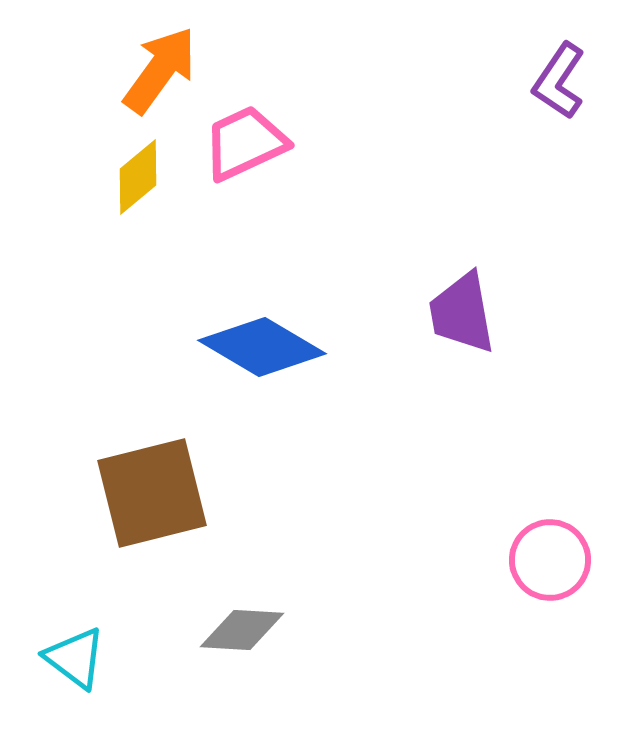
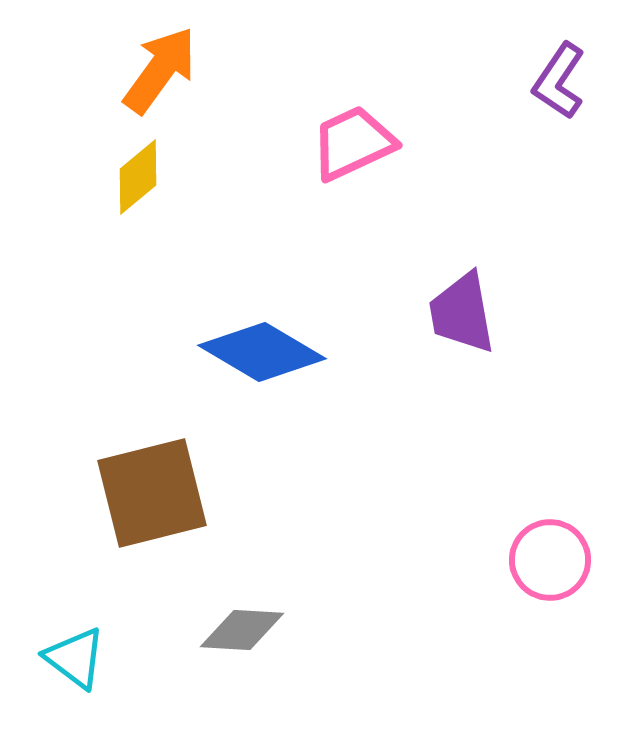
pink trapezoid: moved 108 px right
blue diamond: moved 5 px down
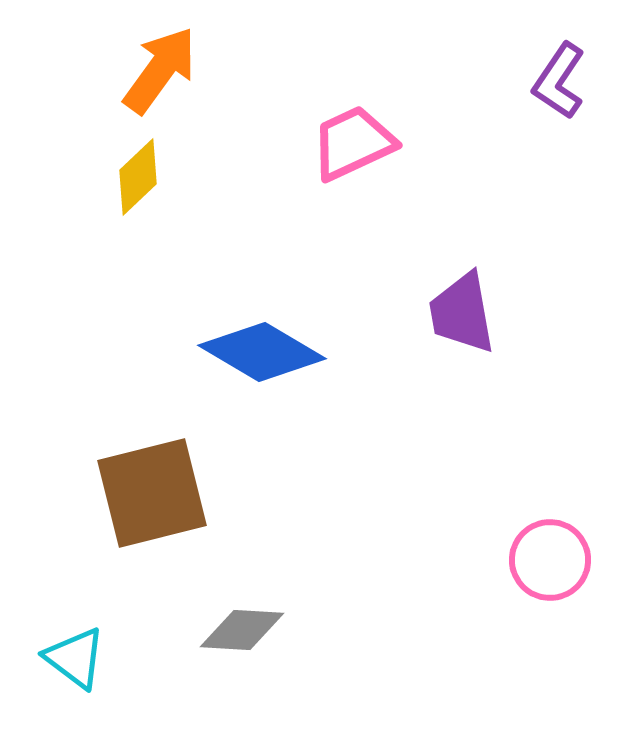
yellow diamond: rotated 4 degrees counterclockwise
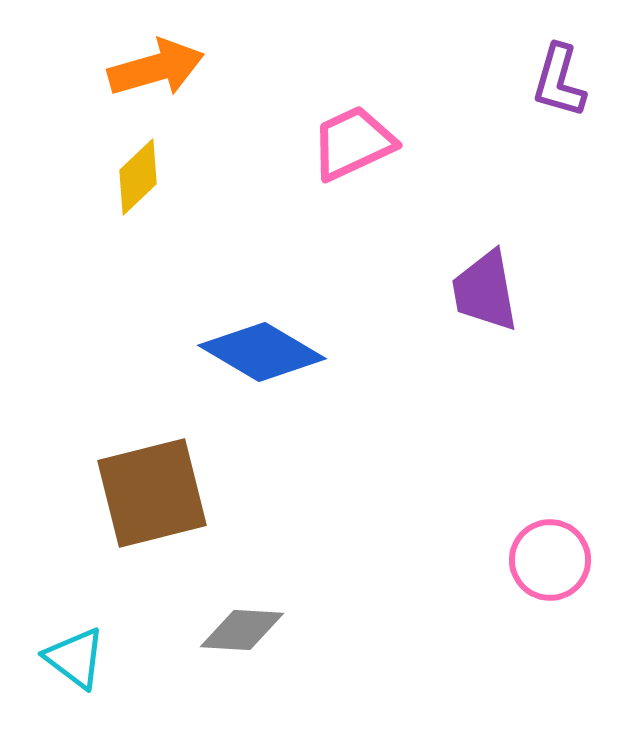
orange arrow: moved 4 px left, 2 px up; rotated 38 degrees clockwise
purple L-shape: rotated 18 degrees counterclockwise
purple trapezoid: moved 23 px right, 22 px up
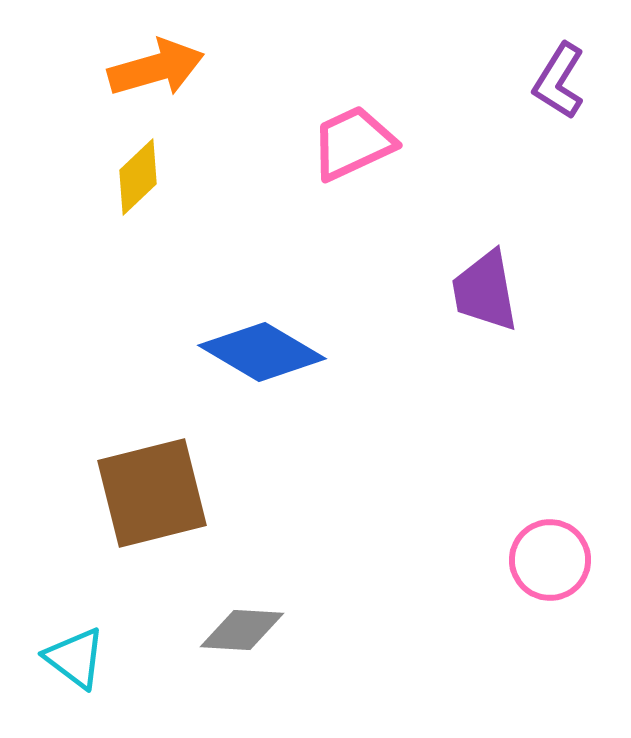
purple L-shape: rotated 16 degrees clockwise
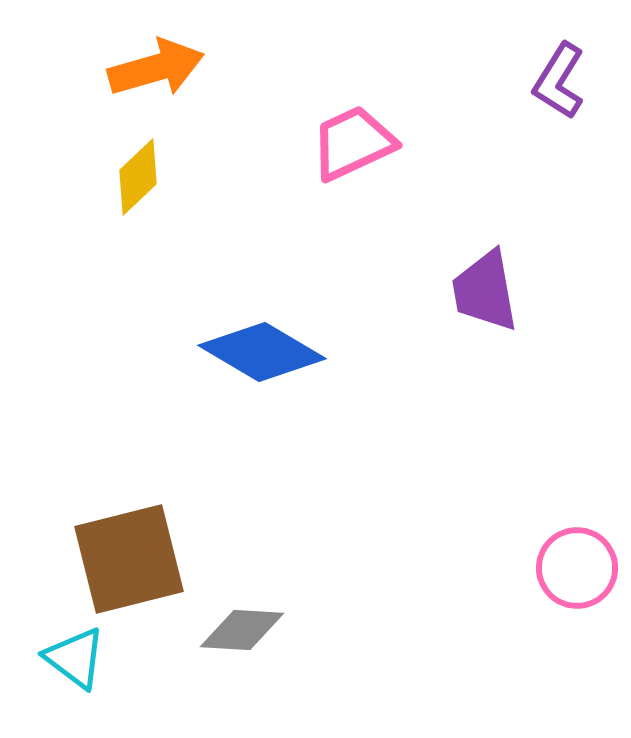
brown square: moved 23 px left, 66 px down
pink circle: moved 27 px right, 8 px down
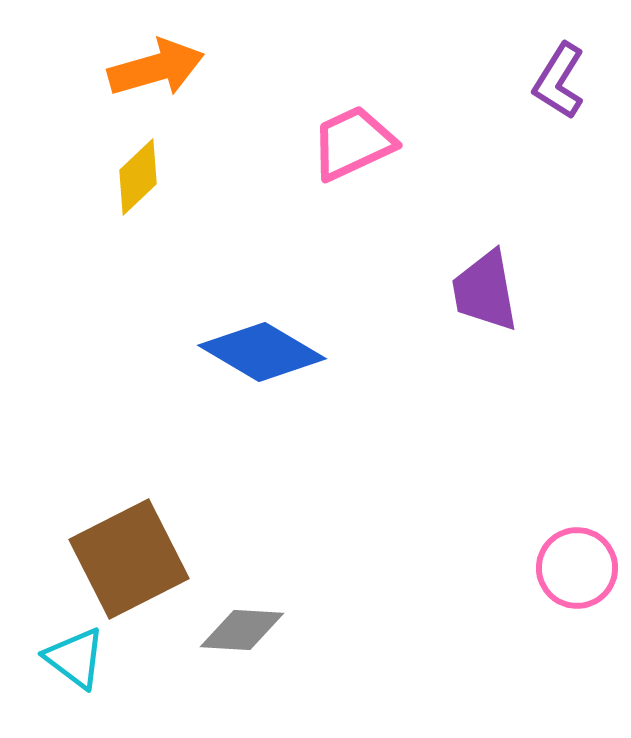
brown square: rotated 13 degrees counterclockwise
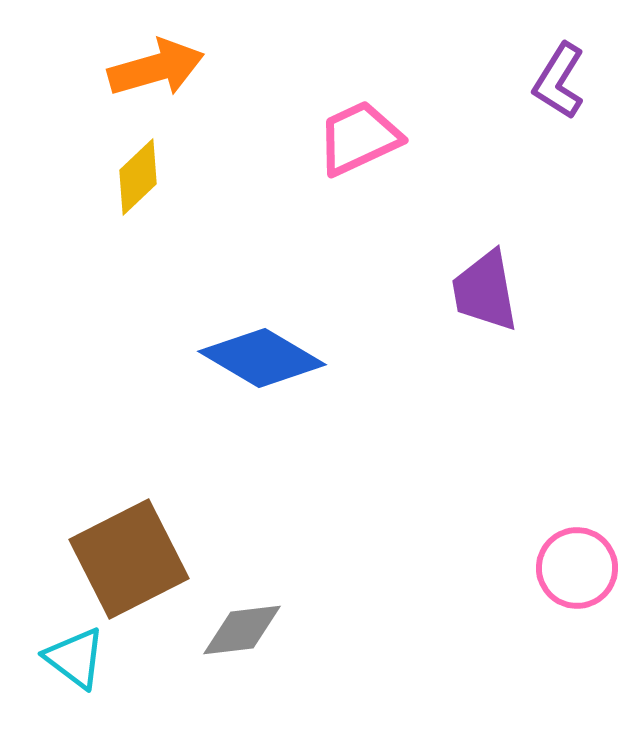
pink trapezoid: moved 6 px right, 5 px up
blue diamond: moved 6 px down
gray diamond: rotated 10 degrees counterclockwise
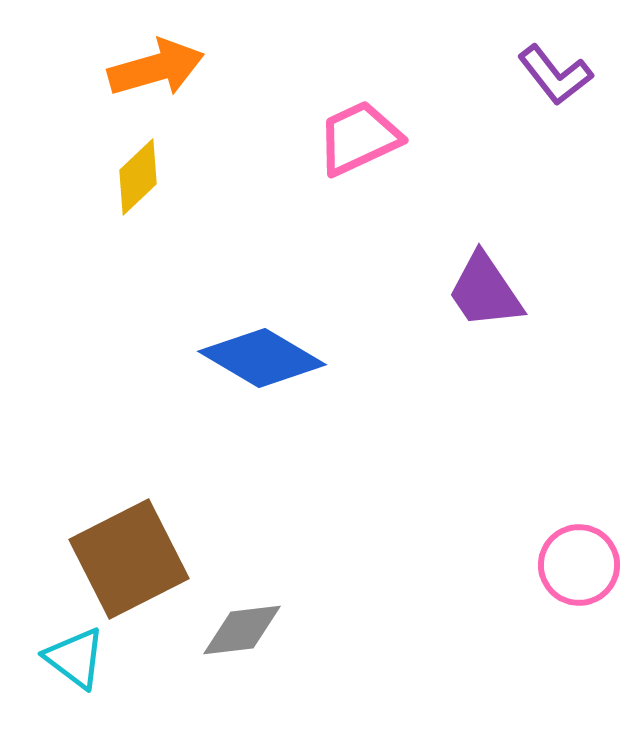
purple L-shape: moved 4 px left, 6 px up; rotated 70 degrees counterclockwise
purple trapezoid: rotated 24 degrees counterclockwise
pink circle: moved 2 px right, 3 px up
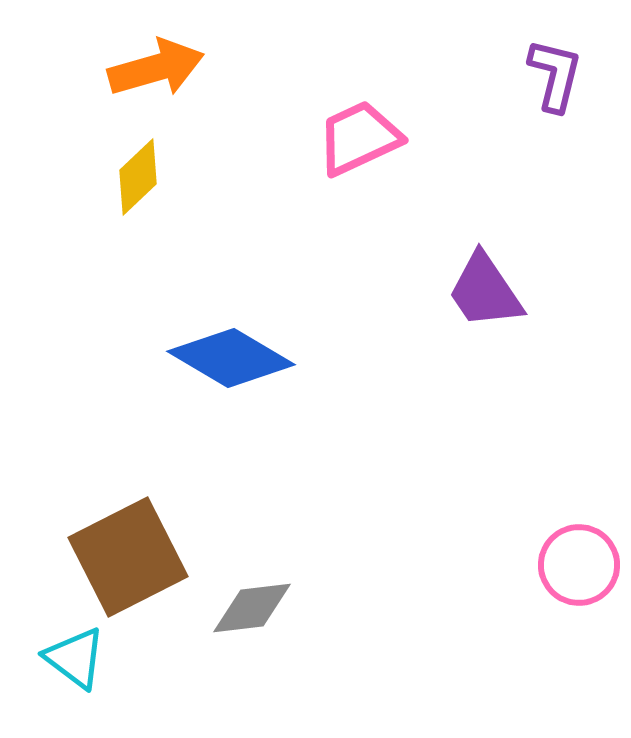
purple L-shape: rotated 128 degrees counterclockwise
blue diamond: moved 31 px left
brown square: moved 1 px left, 2 px up
gray diamond: moved 10 px right, 22 px up
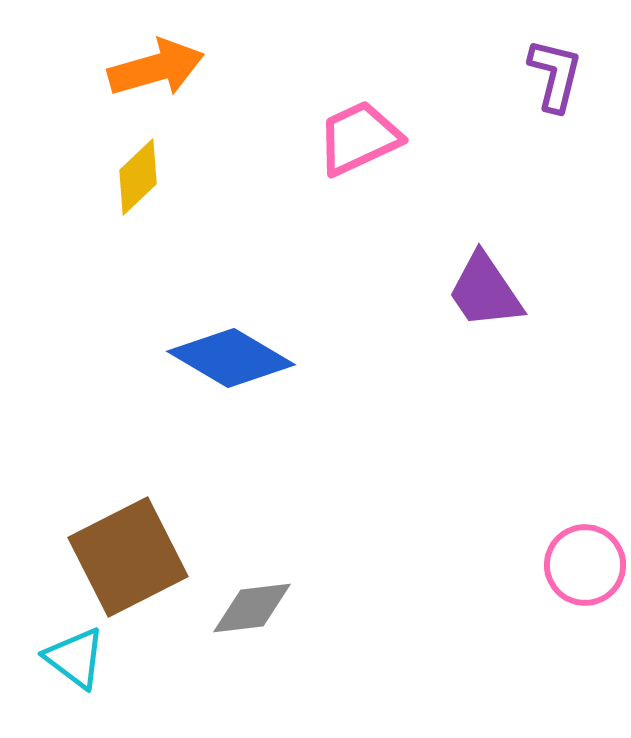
pink circle: moved 6 px right
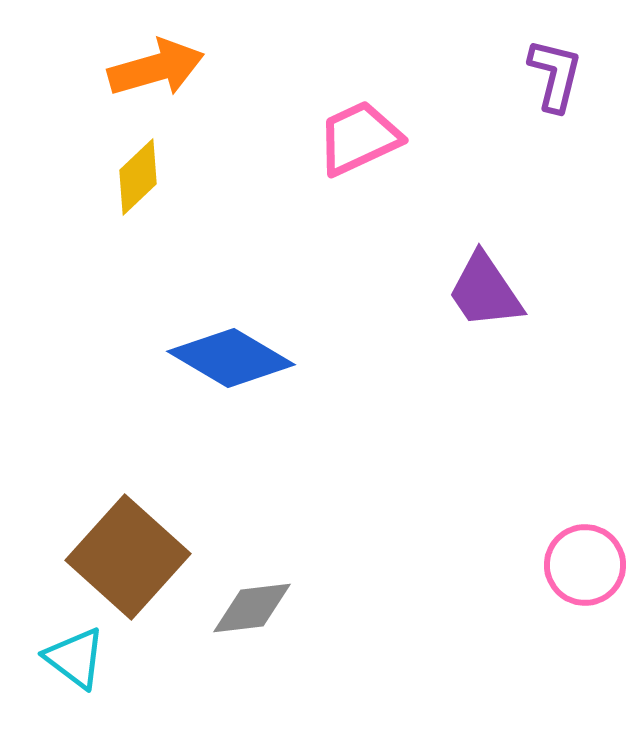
brown square: rotated 21 degrees counterclockwise
